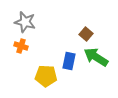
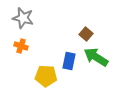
gray star: moved 2 px left, 4 px up
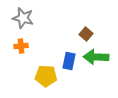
orange cross: rotated 24 degrees counterclockwise
green arrow: rotated 30 degrees counterclockwise
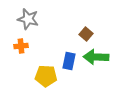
gray star: moved 5 px right, 1 px down
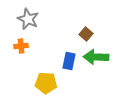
gray star: rotated 10 degrees clockwise
yellow pentagon: moved 7 px down
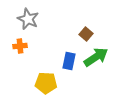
orange cross: moved 1 px left
green arrow: rotated 145 degrees clockwise
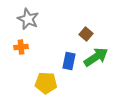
orange cross: moved 1 px right, 1 px down
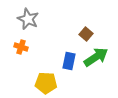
orange cross: rotated 24 degrees clockwise
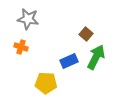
gray star: rotated 15 degrees counterclockwise
green arrow: rotated 30 degrees counterclockwise
blue rectangle: rotated 54 degrees clockwise
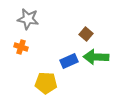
green arrow: rotated 115 degrees counterclockwise
